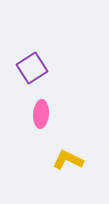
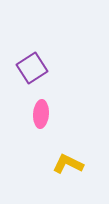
yellow L-shape: moved 4 px down
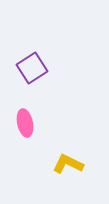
pink ellipse: moved 16 px left, 9 px down; rotated 16 degrees counterclockwise
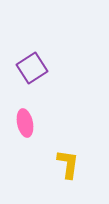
yellow L-shape: rotated 72 degrees clockwise
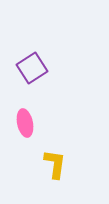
yellow L-shape: moved 13 px left
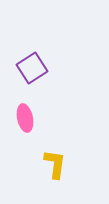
pink ellipse: moved 5 px up
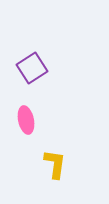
pink ellipse: moved 1 px right, 2 px down
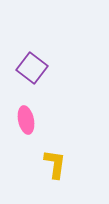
purple square: rotated 20 degrees counterclockwise
